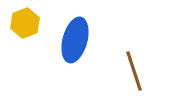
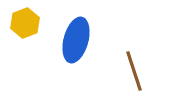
blue ellipse: moved 1 px right
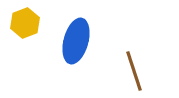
blue ellipse: moved 1 px down
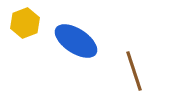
blue ellipse: rotated 72 degrees counterclockwise
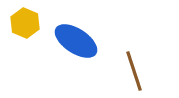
yellow hexagon: rotated 16 degrees counterclockwise
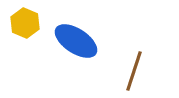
brown line: rotated 36 degrees clockwise
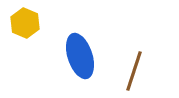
blue ellipse: moved 4 px right, 15 px down; rotated 39 degrees clockwise
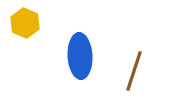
blue ellipse: rotated 15 degrees clockwise
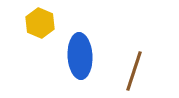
yellow hexagon: moved 15 px right
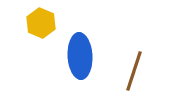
yellow hexagon: moved 1 px right
